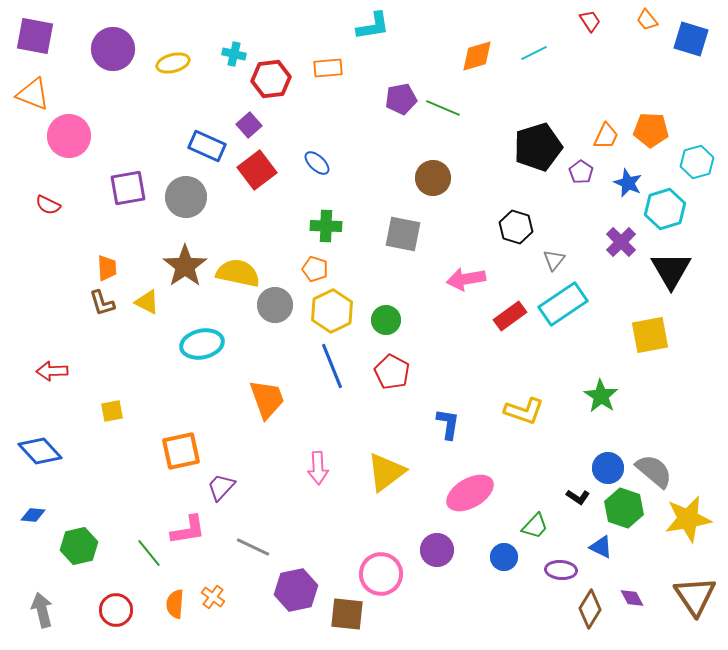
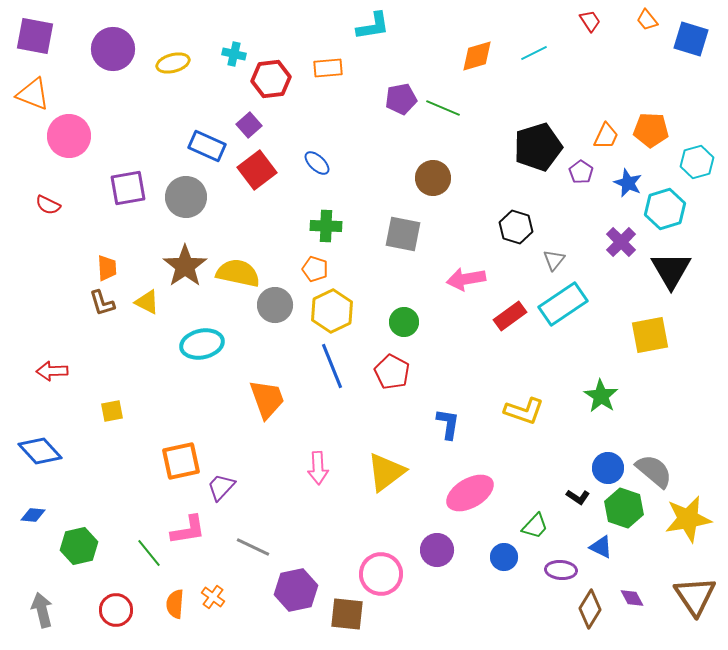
green circle at (386, 320): moved 18 px right, 2 px down
orange square at (181, 451): moved 10 px down
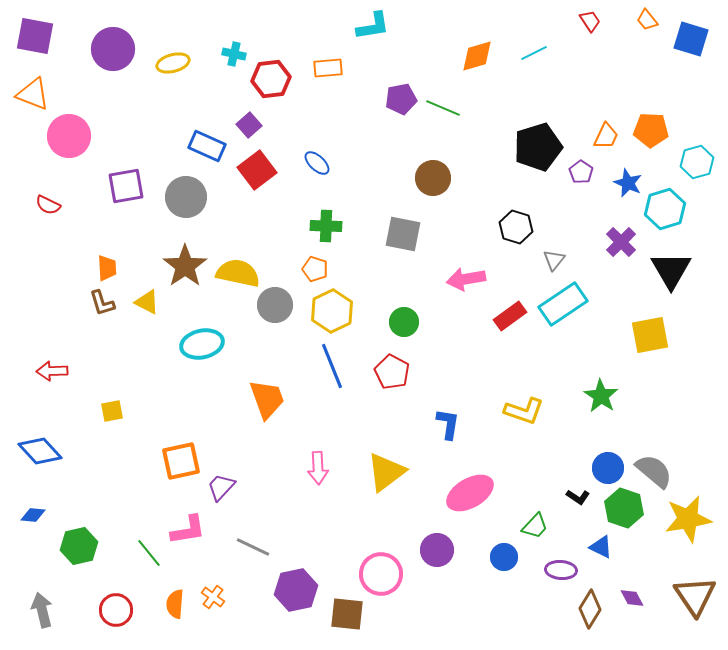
purple square at (128, 188): moved 2 px left, 2 px up
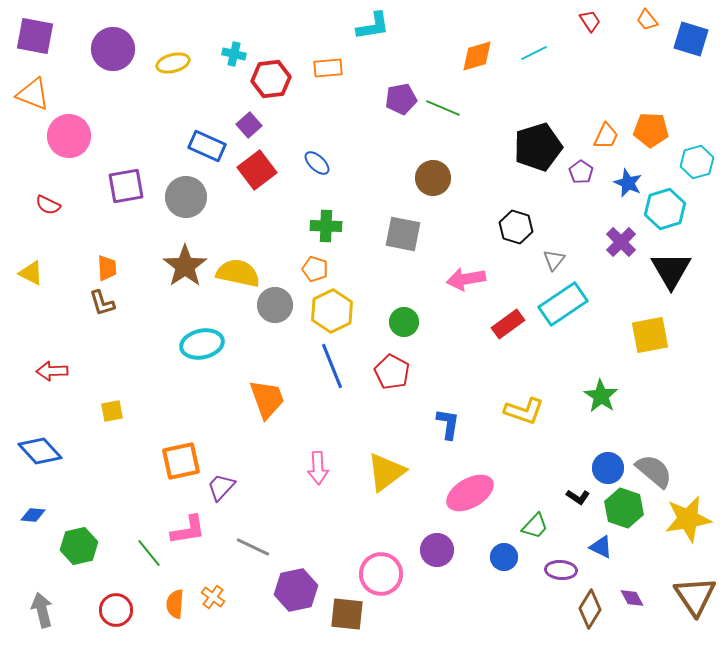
yellow triangle at (147, 302): moved 116 px left, 29 px up
red rectangle at (510, 316): moved 2 px left, 8 px down
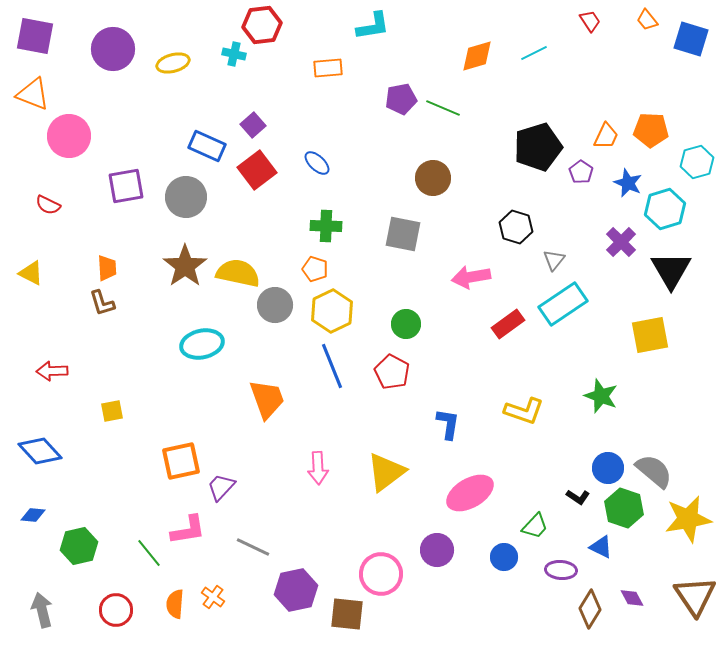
red hexagon at (271, 79): moved 9 px left, 54 px up
purple square at (249, 125): moved 4 px right
pink arrow at (466, 279): moved 5 px right, 2 px up
green circle at (404, 322): moved 2 px right, 2 px down
green star at (601, 396): rotated 12 degrees counterclockwise
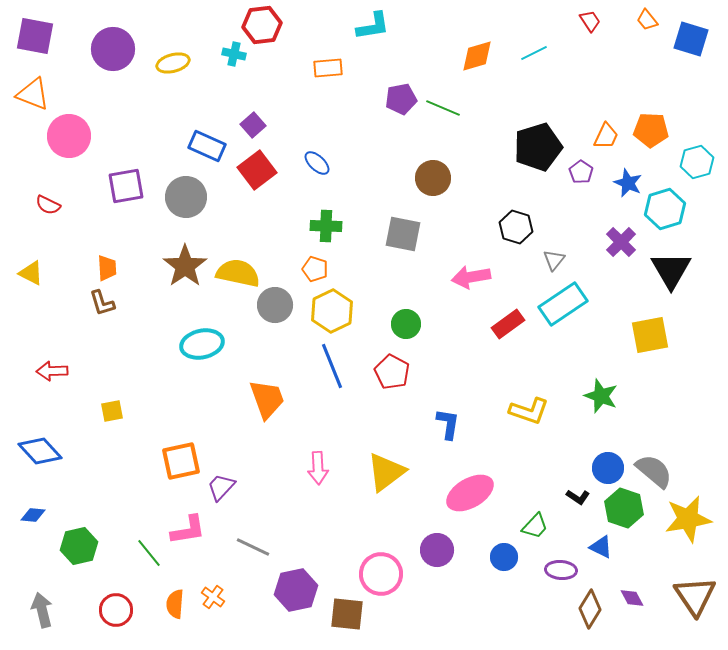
yellow L-shape at (524, 411): moved 5 px right
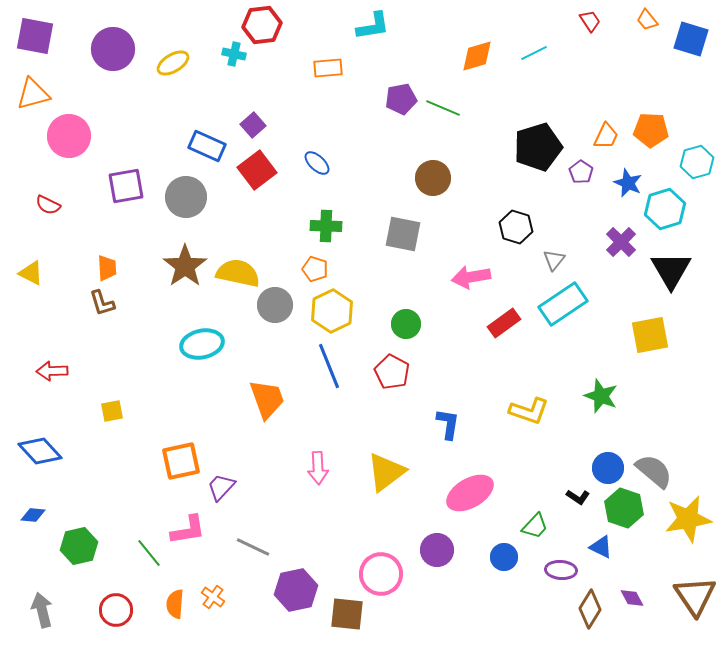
yellow ellipse at (173, 63): rotated 16 degrees counterclockwise
orange triangle at (33, 94): rotated 36 degrees counterclockwise
red rectangle at (508, 324): moved 4 px left, 1 px up
blue line at (332, 366): moved 3 px left
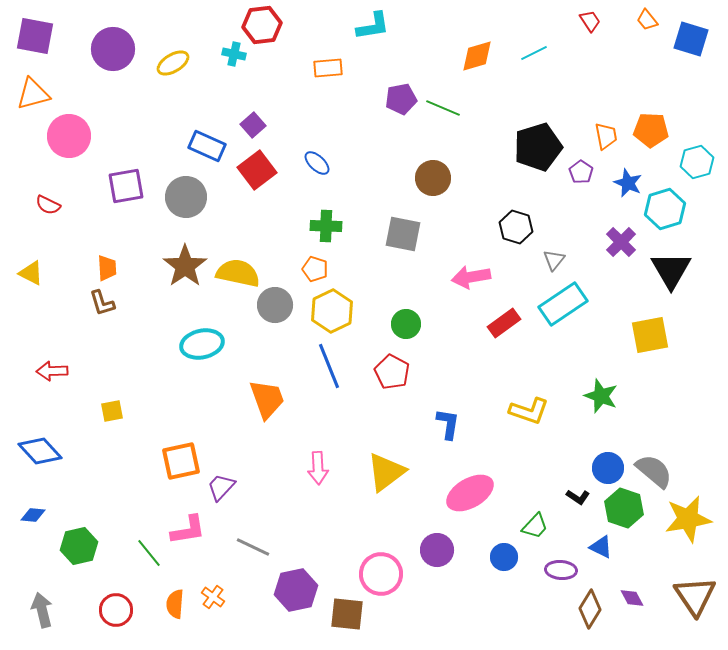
orange trapezoid at (606, 136): rotated 36 degrees counterclockwise
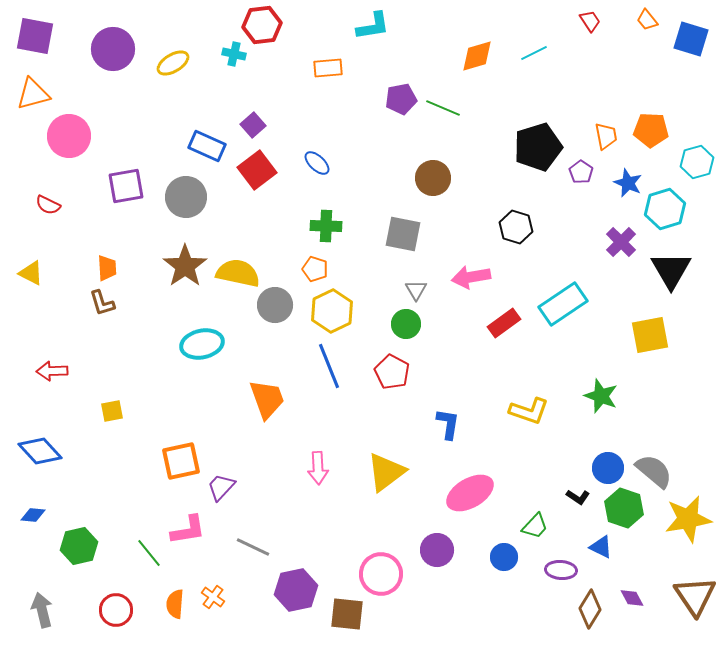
gray triangle at (554, 260): moved 138 px left, 30 px down; rotated 10 degrees counterclockwise
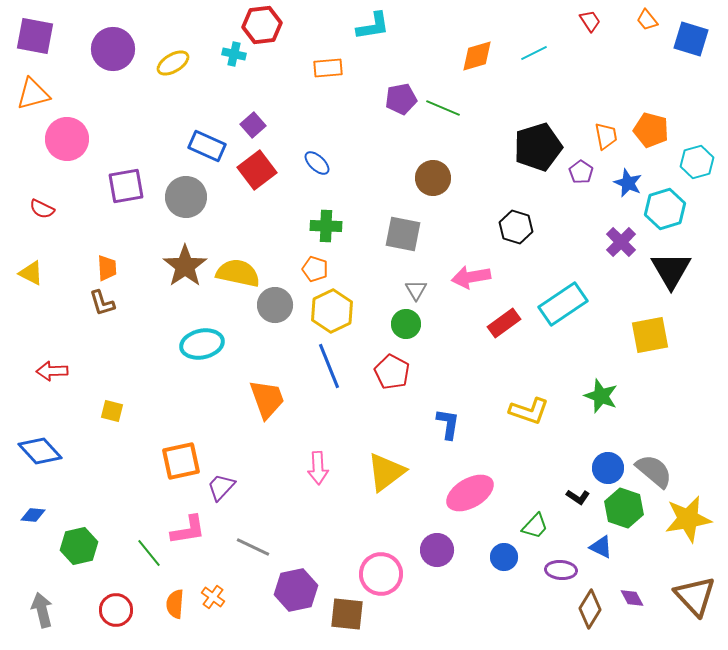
orange pentagon at (651, 130): rotated 12 degrees clockwise
pink circle at (69, 136): moved 2 px left, 3 px down
red semicircle at (48, 205): moved 6 px left, 4 px down
yellow square at (112, 411): rotated 25 degrees clockwise
brown triangle at (695, 596): rotated 9 degrees counterclockwise
